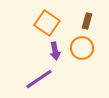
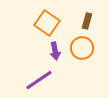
purple line: moved 1 px down
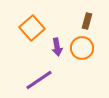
orange square: moved 15 px left, 5 px down; rotated 15 degrees clockwise
purple arrow: moved 2 px right, 4 px up
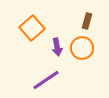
purple line: moved 7 px right
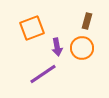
orange square: rotated 20 degrees clockwise
purple line: moved 3 px left, 6 px up
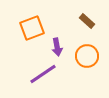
brown rectangle: rotated 63 degrees counterclockwise
orange circle: moved 5 px right, 8 px down
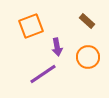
orange square: moved 1 px left, 2 px up
orange circle: moved 1 px right, 1 px down
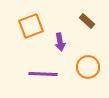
purple arrow: moved 3 px right, 5 px up
orange circle: moved 10 px down
purple line: rotated 36 degrees clockwise
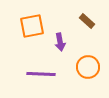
orange square: moved 1 px right; rotated 10 degrees clockwise
purple line: moved 2 px left
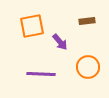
brown rectangle: rotated 49 degrees counterclockwise
purple arrow: rotated 30 degrees counterclockwise
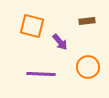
orange square: rotated 25 degrees clockwise
